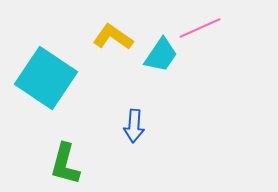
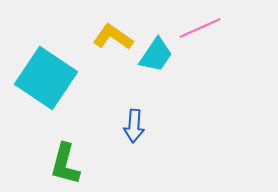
cyan trapezoid: moved 5 px left
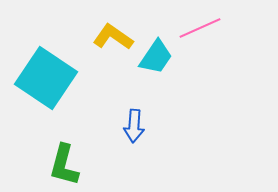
cyan trapezoid: moved 2 px down
green L-shape: moved 1 px left, 1 px down
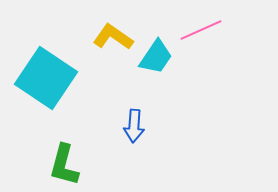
pink line: moved 1 px right, 2 px down
